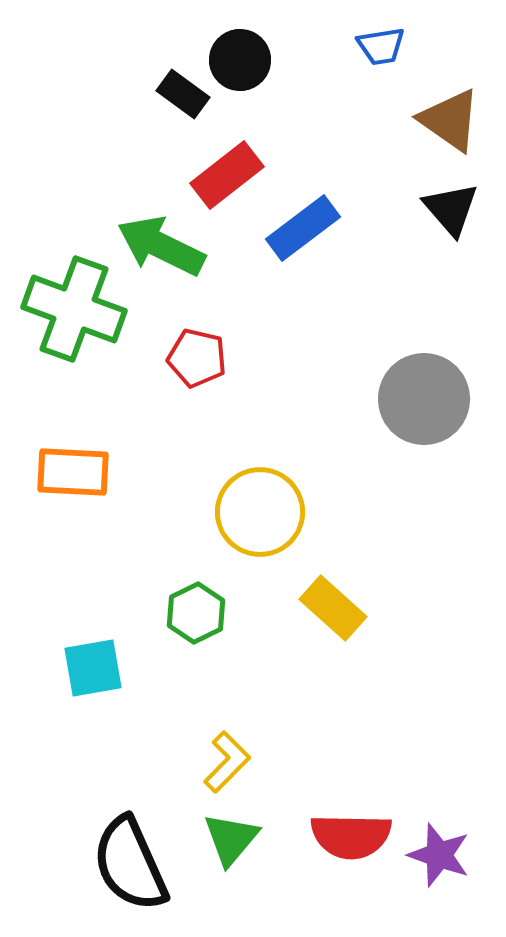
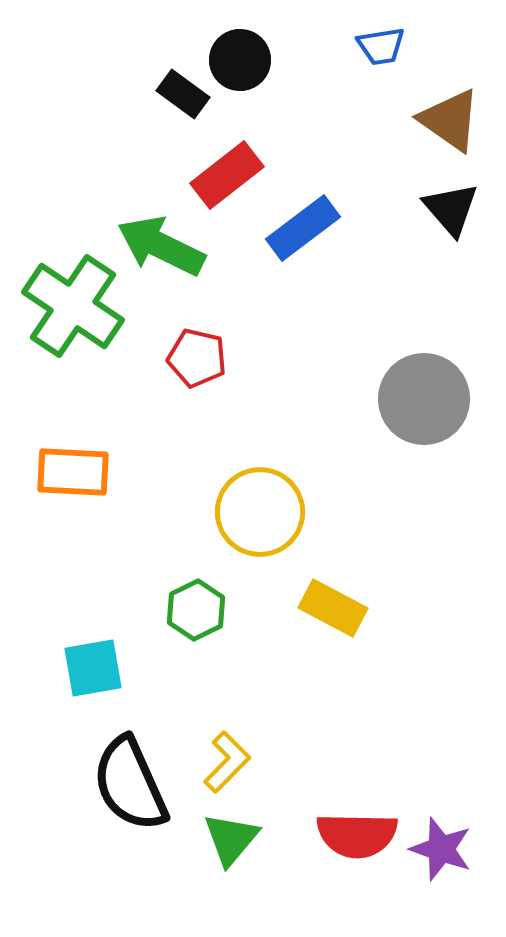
green cross: moved 1 px left, 3 px up; rotated 14 degrees clockwise
yellow rectangle: rotated 14 degrees counterclockwise
green hexagon: moved 3 px up
red semicircle: moved 6 px right, 1 px up
purple star: moved 2 px right, 6 px up
black semicircle: moved 80 px up
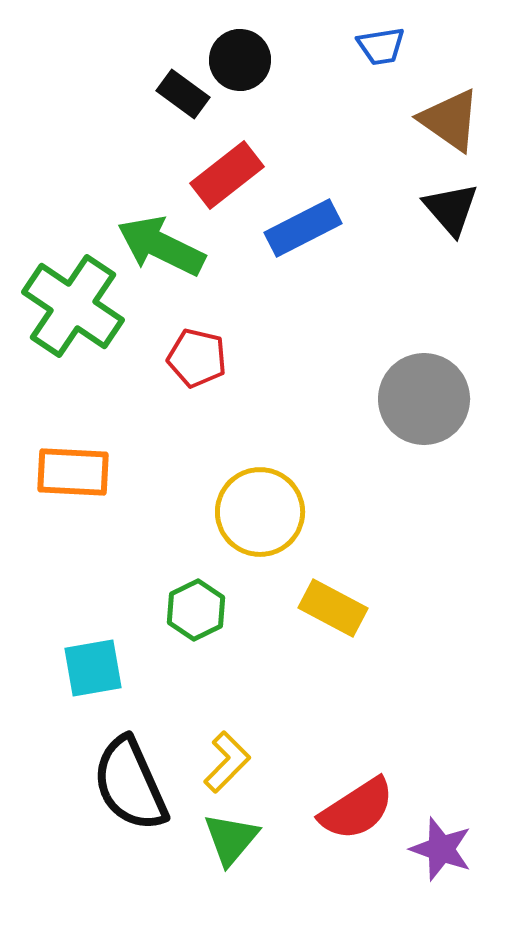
blue rectangle: rotated 10 degrees clockwise
red semicircle: moved 26 px up; rotated 34 degrees counterclockwise
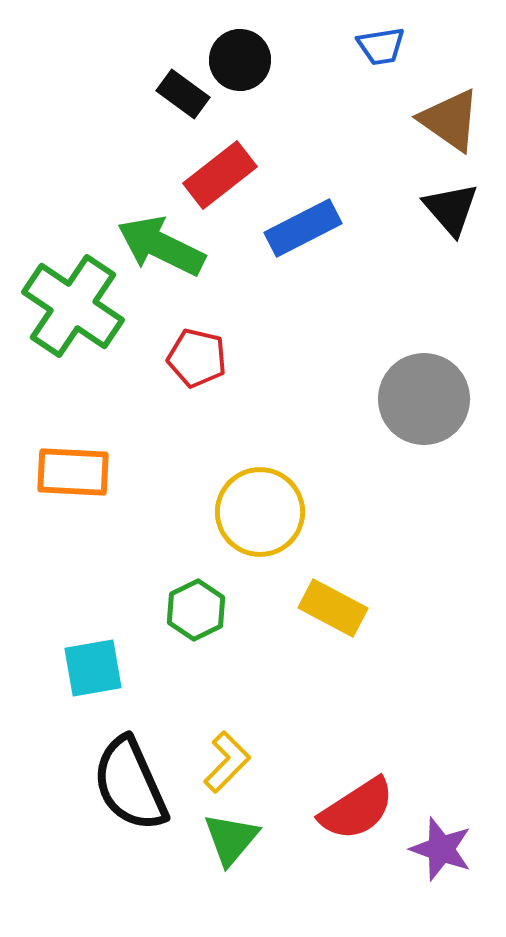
red rectangle: moved 7 px left
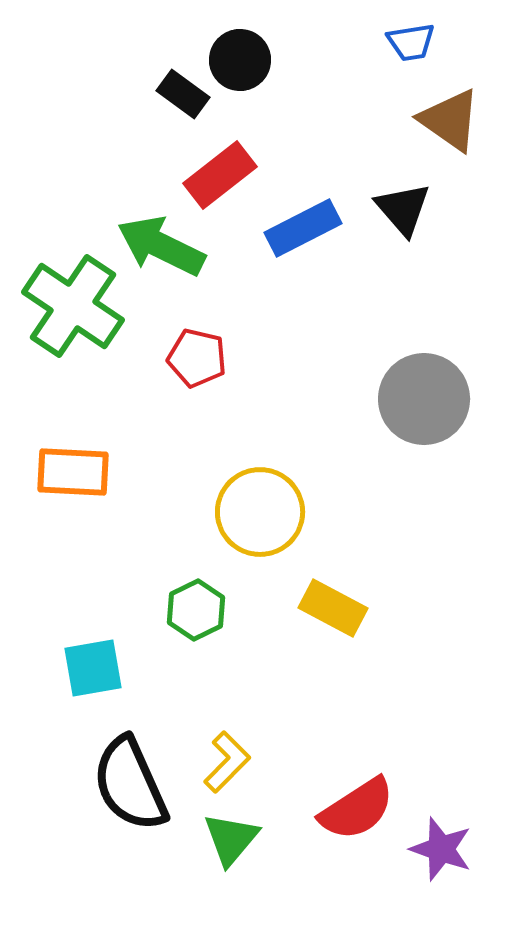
blue trapezoid: moved 30 px right, 4 px up
black triangle: moved 48 px left
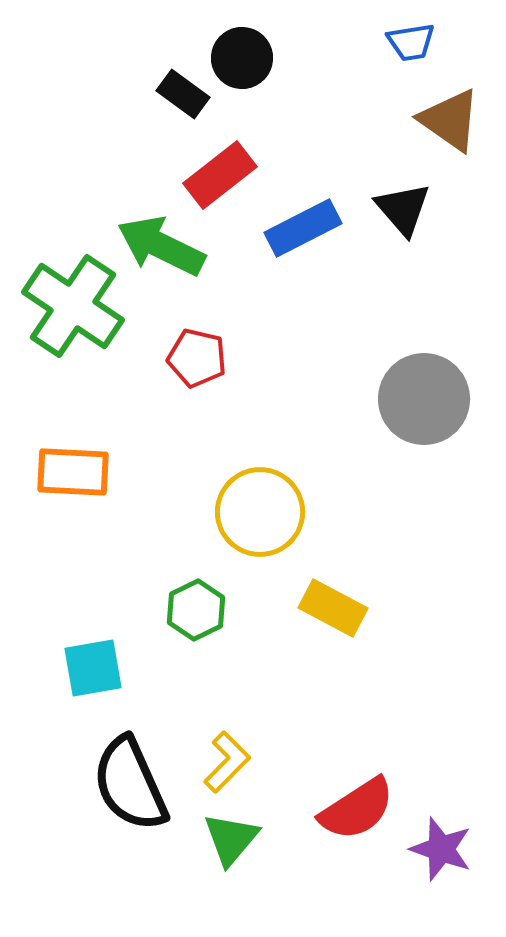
black circle: moved 2 px right, 2 px up
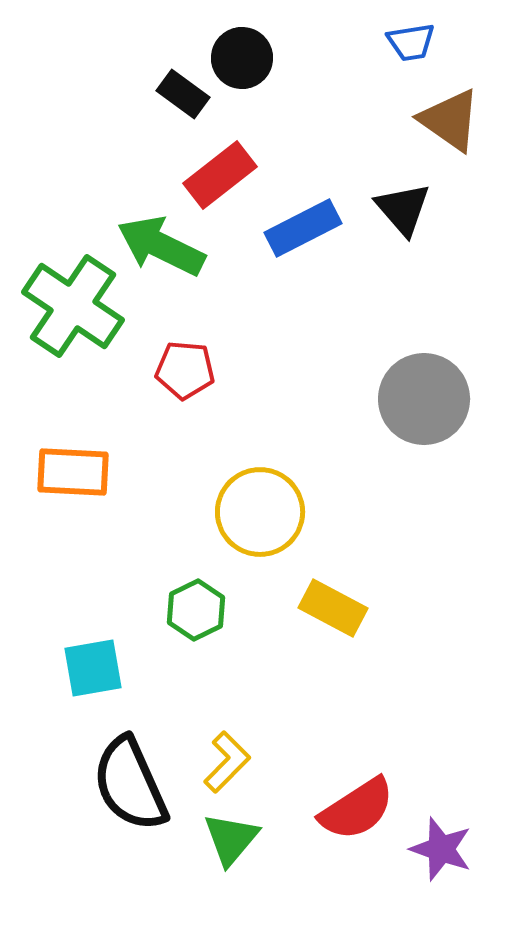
red pentagon: moved 12 px left, 12 px down; rotated 8 degrees counterclockwise
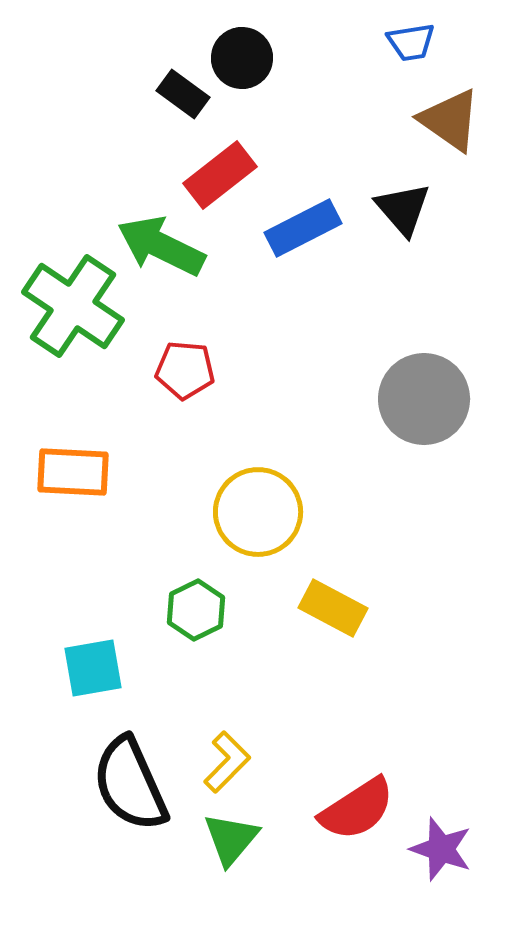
yellow circle: moved 2 px left
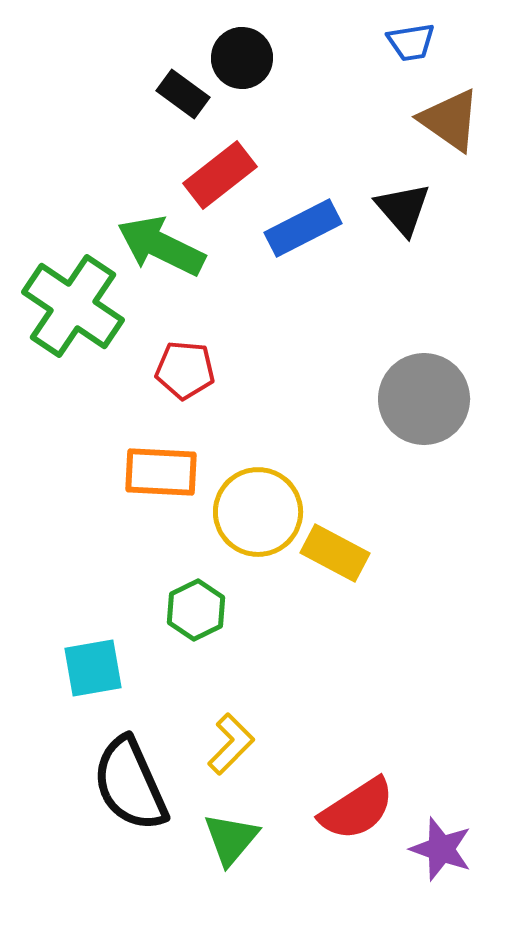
orange rectangle: moved 88 px right
yellow rectangle: moved 2 px right, 55 px up
yellow L-shape: moved 4 px right, 18 px up
